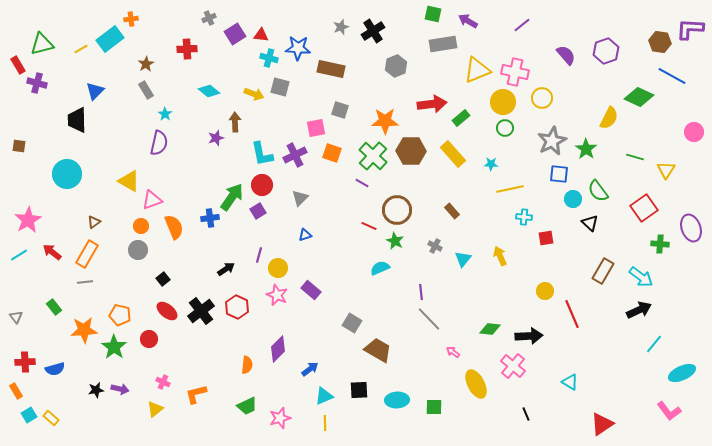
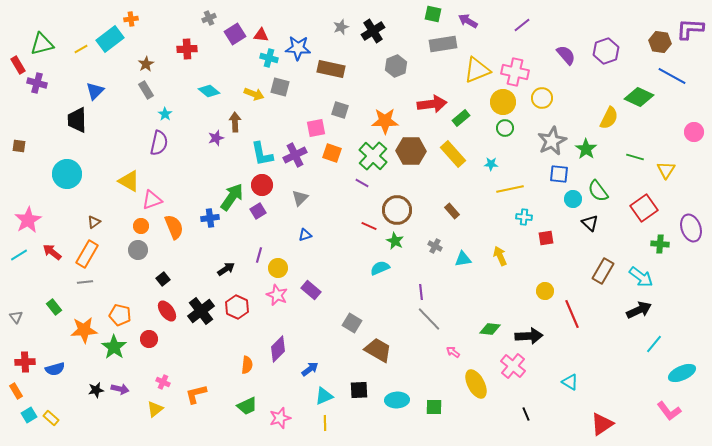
cyan triangle at (463, 259): rotated 42 degrees clockwise
red ellipse at (167, 311): rotated 15 degrees clockwise
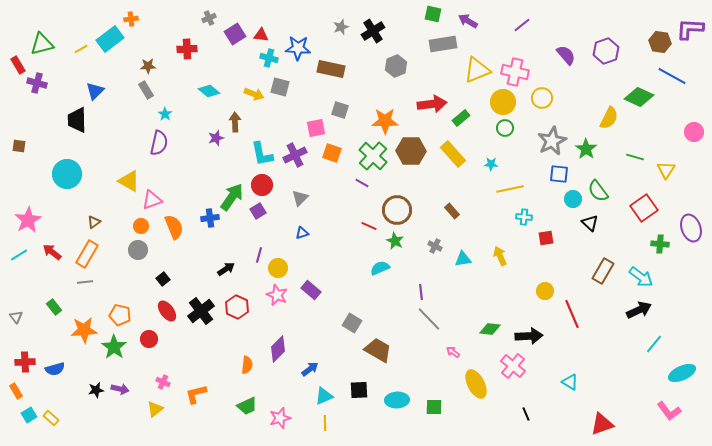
brown star at (146, 64): moved 2 px right, 2 px down; rotated 28 degrees clockwise
blue triangle at (305, 235): moved 3 px left, 2 px up
red triangle at (602, 424): rotated 15 degrees clockwise
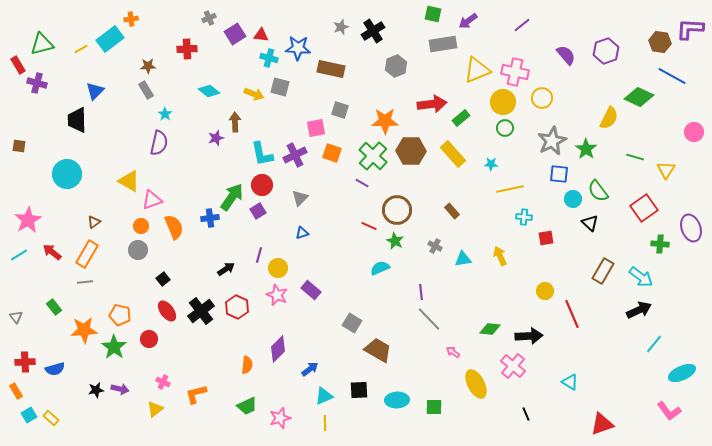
purple arrow at (468, 21): rotated 66 degrees counterclockwise
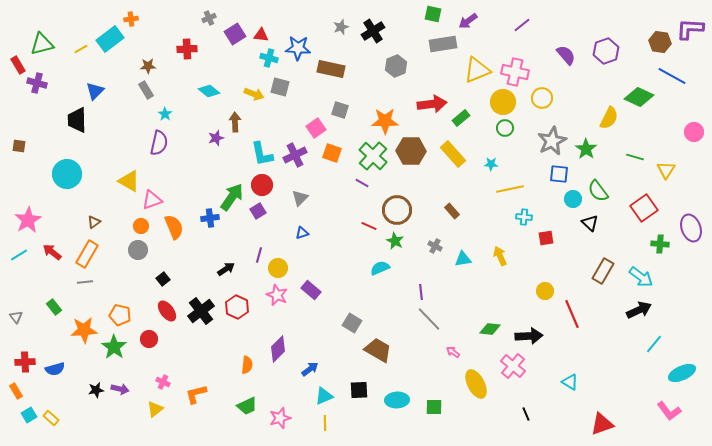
pink square at (316, 128): rotated 24 degrees counterclockwise
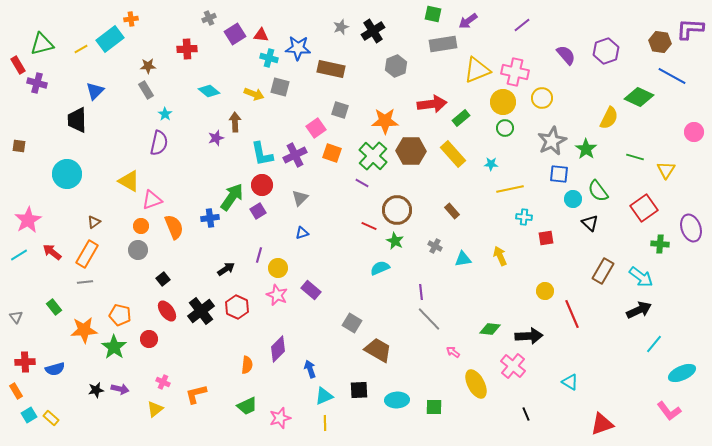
blue arrow at (310, 369): rotated 72 degrees counterclockwise
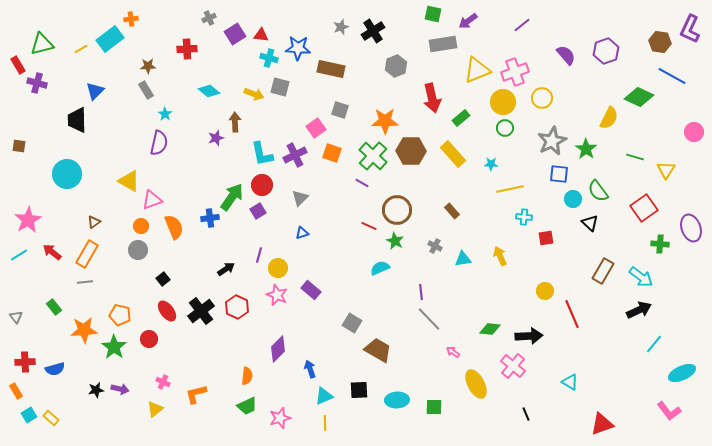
purple L-shape at (690, 29): rotated 68 degrees counterclockwise
pink cross at (515, 72): rotated 32 degrees counterclockwise
red arrow at (432, 104): moved 6 px up; rotated 84 degrees clockwise
orange semicircle at (247, 365): moved 11 px down
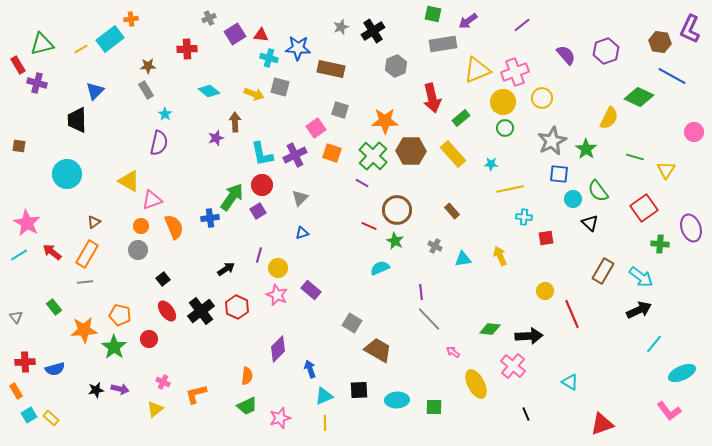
pink star at (28, 220): moved 1 px left, 3 px down; rotated 12 degrees counterclockwise
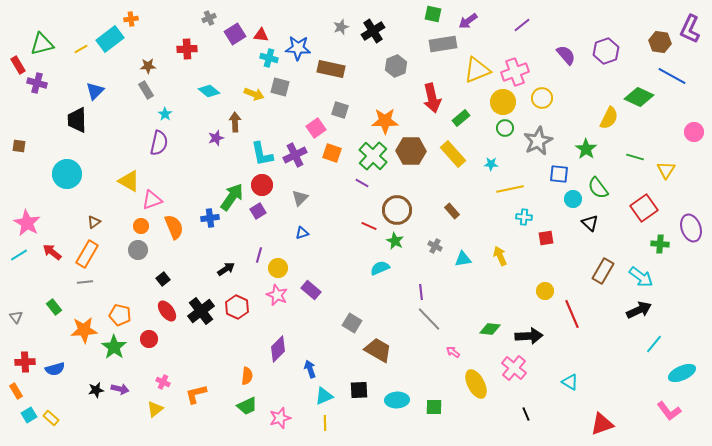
gray star at (552, 141): moved 14 px left
green semicircle at (598, 191): moved 3 px up
pink cross at (513, 366): moved 1 px right, 2 px down
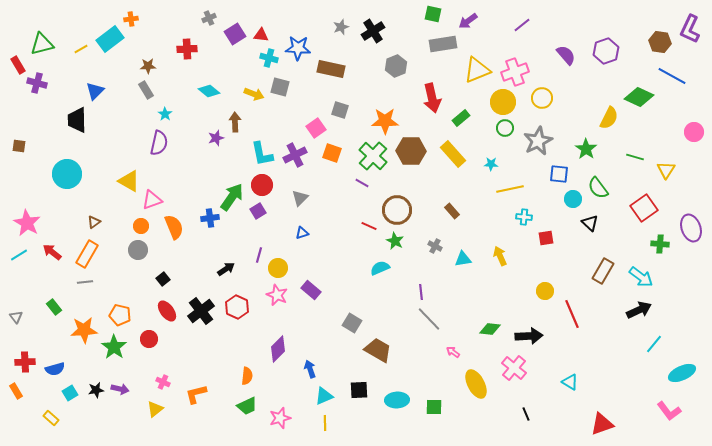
cyan square at (29, 415): moved 41 px right, 22 px up
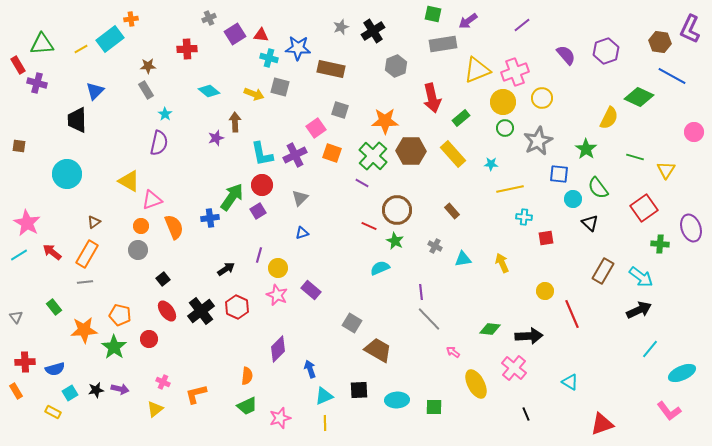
green triangle at (42, 44): rotated 10 degrees clockwise
yellow arrow at (500, 256): moved 2 px right, 7 px down
cyan line at (654, 344): moved 4 px left, 5 px down
yellow rectangle at (51, 418): moved 2 px right, 6 px up; rotated 14 degrees counterclockwise
